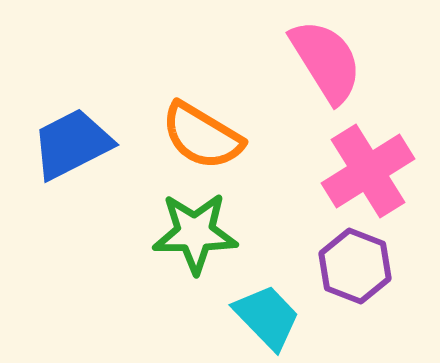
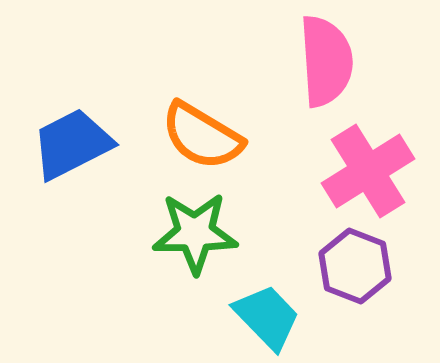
pink semicircle: rotated 28 degrees clockwise
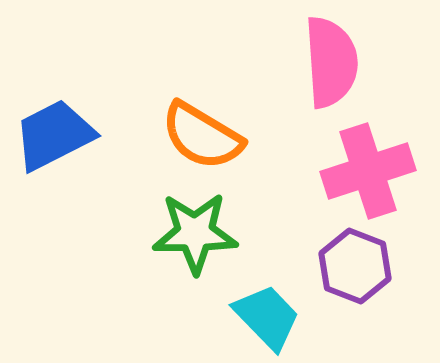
pink semicircle: moved 5 px right, 1 px down
blue trapezoid: moved 18 px left, 9 px up
pink cross: rotated 14 degrees clockwise
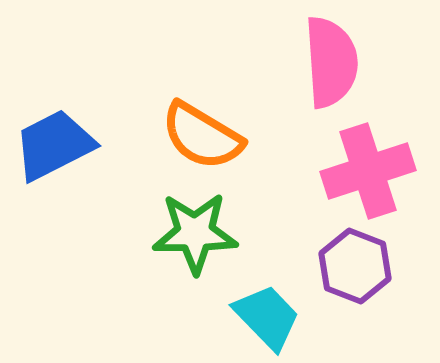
blue trapezoid: moved 10 px down
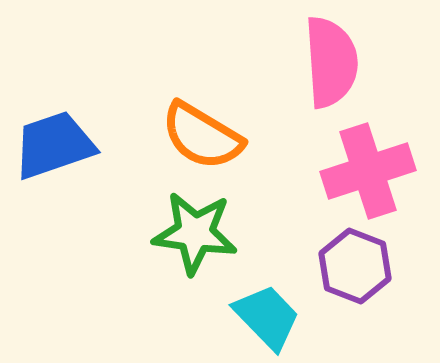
blue trapezoid: rotated 8 degrees clockwise
green star: rotated 8 degrees clockwise
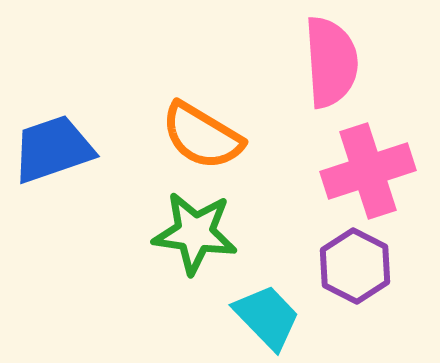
blue trapezoid: moved 1 px left, 4 px down
purple hexagon: rotated 6 degrees clockwise
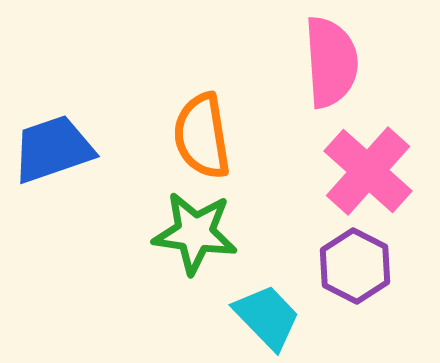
orange semicircle: rotated 50 degrees clockwise
pink cross: rotated 30 degrees counterclockwise
